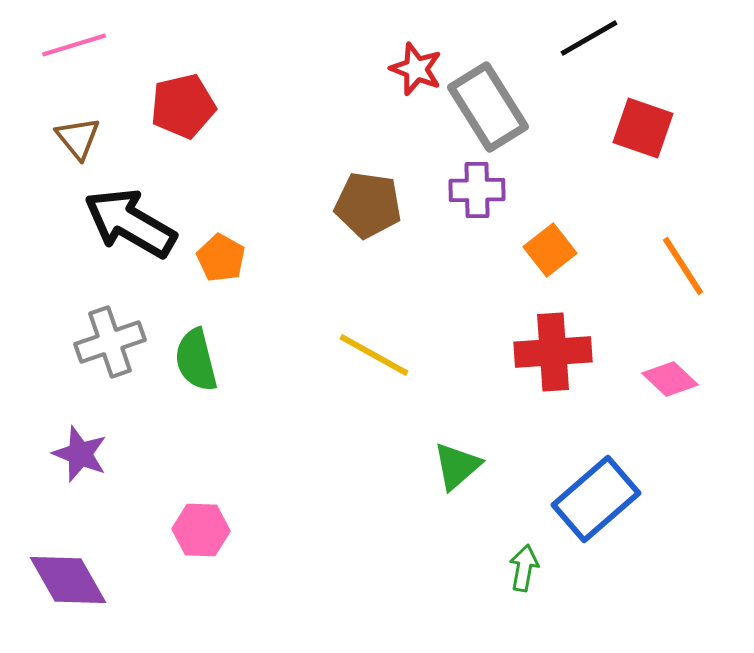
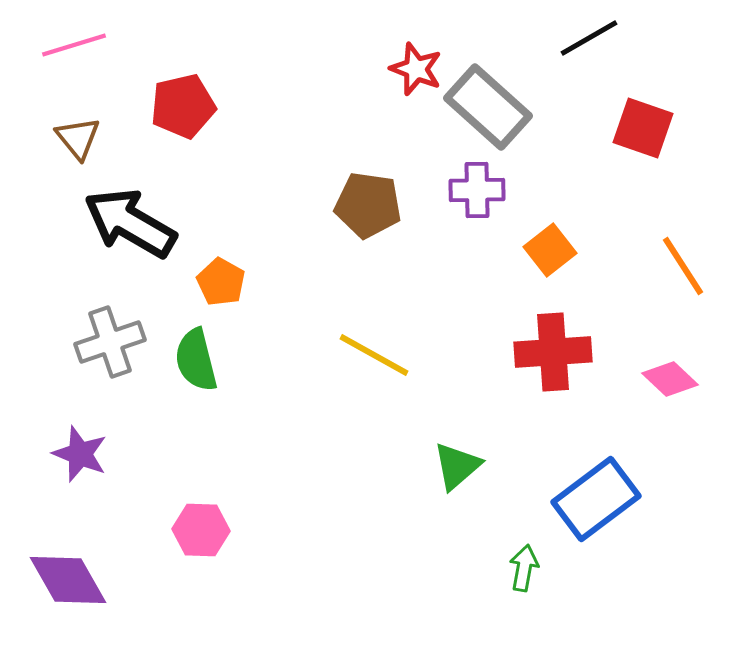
gray rectangle: rotated 16 degrees counterclockwise
orange pentagon: moved 24 px down
blue rectangle: rotated 4 degrees clockwise
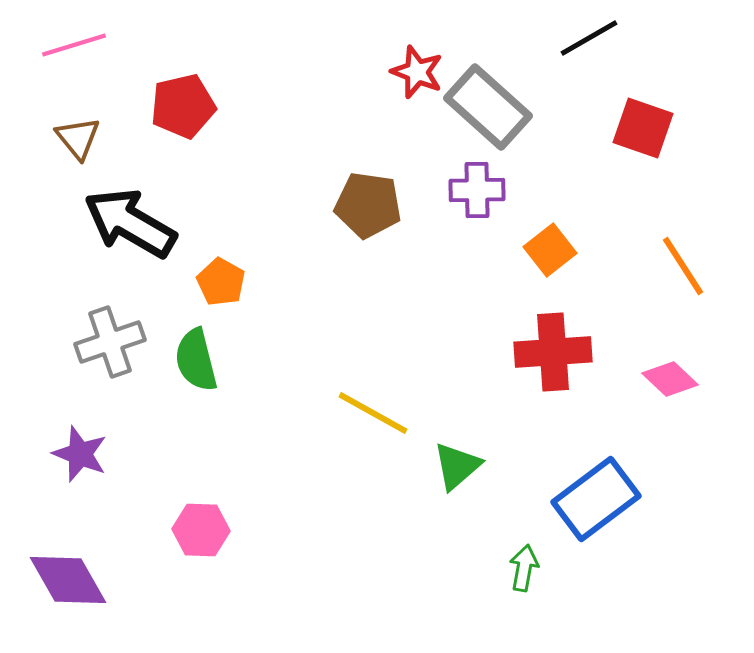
red star: moved 1 px right, 3 px down
yellow line: moved 1 px left, 58 px down
